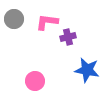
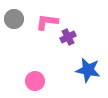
purple cross: rotated 14 degrees counterclockwise
blue star: moved 1 px right
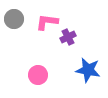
pink circle: moved 3 px right, 6 px up
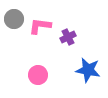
pink L-shape: moved 7 px left, 4 px down
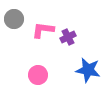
pink L-shape: moved 3 px right, 4 px down
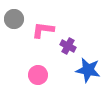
purple cross: moved 9 px down; rotated 35 degrees counterclockwise
